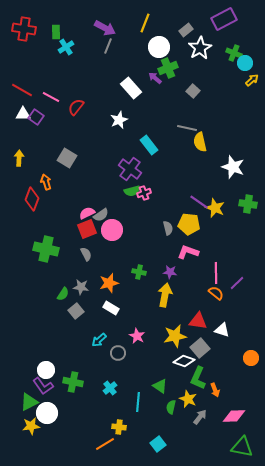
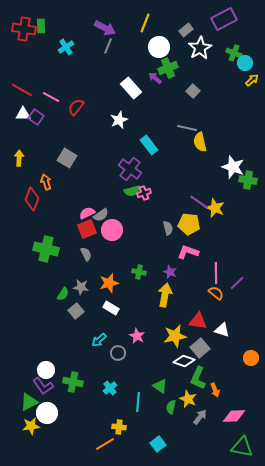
green rectangle at (56, 32): moved 15 px left, 6 px up
green cross at (248, 204): moved 24 px up
purple star at (170, 272): rotated 16 degrees clockwise
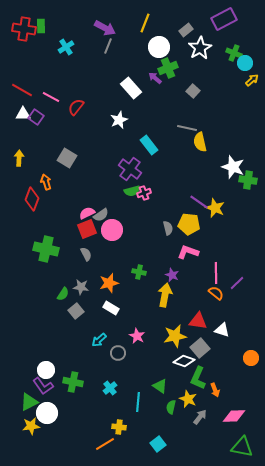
purple star at (170, 272): moved 2 px right, 3 px down
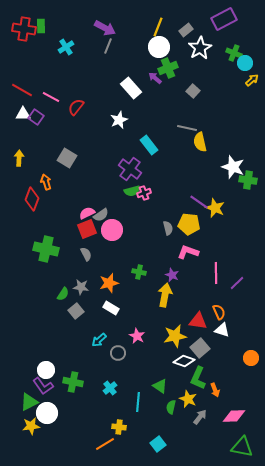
yellow line at (145, 23): moved 13 px right, 4 px down
orange semicircle at (216, 293): moved 3 px right, 19 px down; rotated 28 degrees clockwise
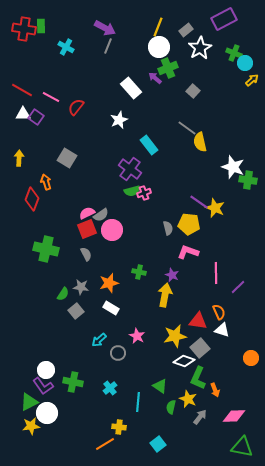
cyan cross at (66, 47): rotated 28 degrees counterclockwise
gray line at (187, 128): rotated 24 degrees clockwise
purple line at (237, 283): moved 1 px right, 4 px down
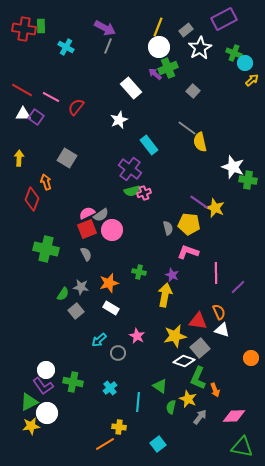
purple arrow at (155, 78): moved 4 px up
